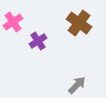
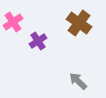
gray arrow: moved 1 px right, 4 px up; rotated 90 degrees counterclockwise
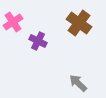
purple cross: rotated 30 degrees counterclockwise
gray arrow: moved 2 px down
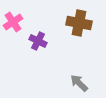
brown cross: rotated 25 degrees counterclockwise
gray arrow: moved 1 px right
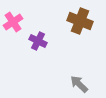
brown cross: moved 1 px right, 2 px up; rotated 10 degrees clockwise
gray arrow: moved 1 px down
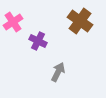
brown cross: rotated 15 degrees clockwise
gray arrow: moved 21 px left, 12 px up; rotated 72 degrees clockwise
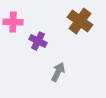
pink cross: rotated 36 degrees clockwise
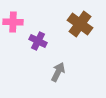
brown cross: moved 3 px down
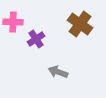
purple cross: moved 2 px left, 2 px up; rotated 30 degrees clockwise
gray arrow: rotated 96 degrees counterclockwise
